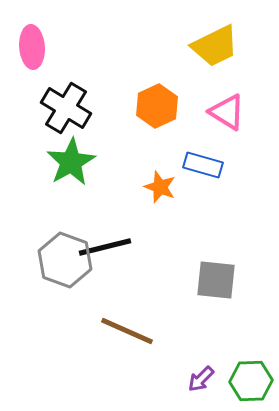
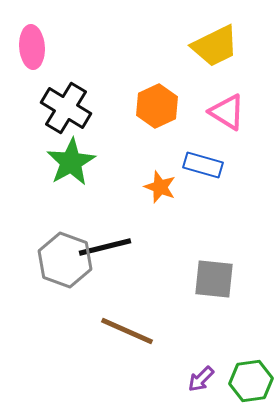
gray square: moved 2 px left, 1 px up
green hexagon: rotated 6 degrees counterclockwise
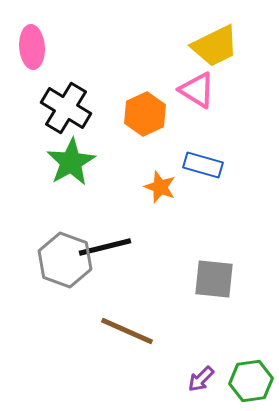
orange hexagon: moved 12 px left, 8 px down
pink triangle: moved 30 px left, 22 px up
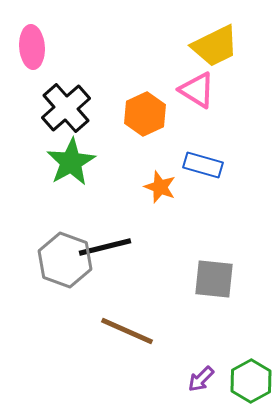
black cross: rotated 18 degrees clockwise
green hexagon: rotated 21 degrees counterclockwise
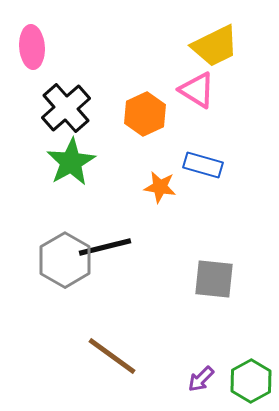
orange star: rotated 12 degrees counterclockwise
gray hexagon: rotated 10 degrees clockwise
brown line: moved 15 px left, 25 px down; rotated 12 degrees clockwise
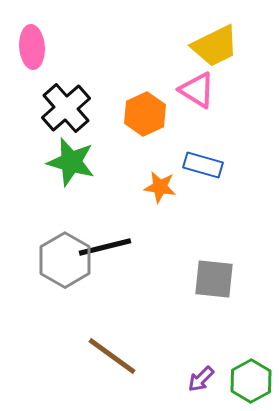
green star: rotated 27 degrees counterclockwise
